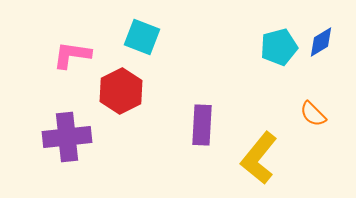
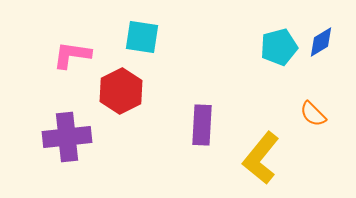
cyan square: rotated 12 degrees counterclockwise
yellow L-shape: moved 2 px right
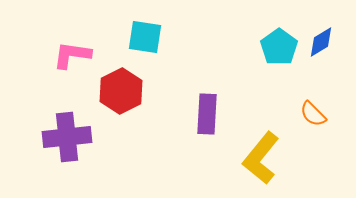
cyan square: moved 3 px right
cyan pentagon: rotated 21 degrees counterclockwise
purple rectangle: moved 5 px right, 11 px up
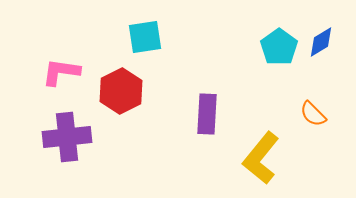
cyan square: rotated 18 degrees counterclockwise
pink L-shape: moved 11 px left, 17 px down
